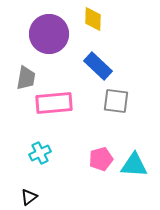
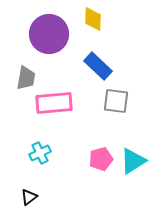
cyan triangle: moved 1 px left, 4 px up; rotated 36 degrees counterclockwise
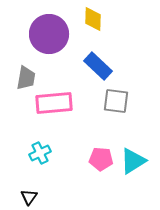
pink pentagon: rotated 20 degrees clockwise
black triangle: rotated 18 degrees counterclockwise
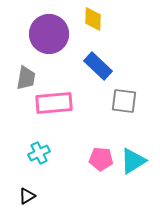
gray square: moved 8 px right
cyan cross: moved 1 px left
black triangle: moved 2 px left, 1 px up; rotated 24 degrees clockwise
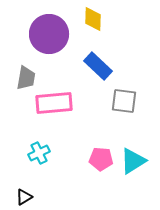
black triangle: moved 3 px left, 1 px down
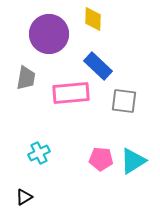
pink rectangle: moved 17 px right, 10 px up
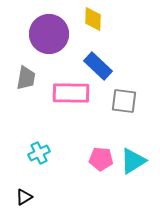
pink rectangle: rotated 6 degrees clockwise
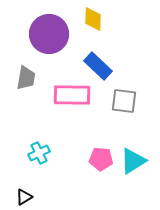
pink rectangle: moved 1 px right, 2 px down
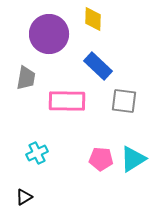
pink rectangle: moved 5 px left, 6 px down
cyan cross: moved 2 px left
cyan triangle: moved 2 px up
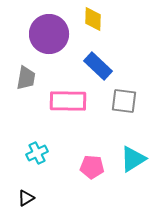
pink rectangle: moved 1 px right
pink pentagon: moved 9 px left, 8 px down
black triangle: moved 2 px right, 1 px down
